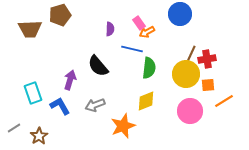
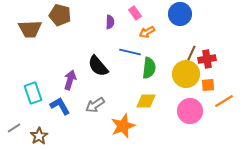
brown pentagon: rotated 30 degrees clockwise
pink rectangle: moved 4 px left, 10 px up
purple semicircle: moved 7 px up
blue line: moved 2 px left, 3 px down
yellow diamond: rotated 20 degrees clockwise
gray arrow: rotated 12 degrees counterclockwise
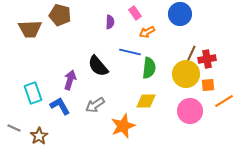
gray line: rotated 56 degrees clockwise
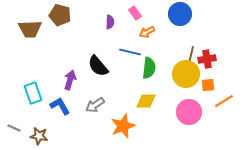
brown line: moved 1 px down; rotated 12 degrees counterclockwise
pink circle: moved 1 px left, 1 px down
brown star: rotated 30 degrees counterclockwise
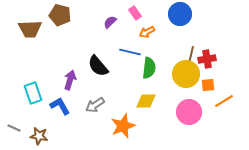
purple semicircle: rotated 136 degrees counterclockwise
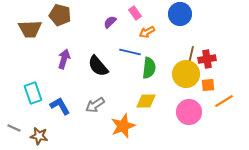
purple arrow: moved 6 px left, 21 px up
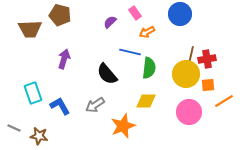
black semicircle: moved 9 px right, 8 px down
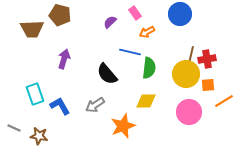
brown trapezoid: moved 2 px right
cyan rectangle: moved 2 px right, 1 px down
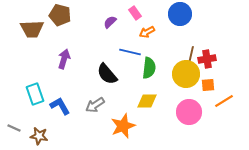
yellow diamond: moved 1 px right
